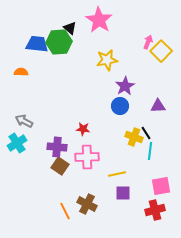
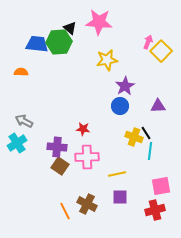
pink star: moved 2 px down; rotated 28 degrees counterclockwise
purple square: moved 3 px left, 4 px down
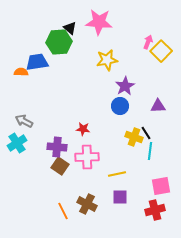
blue trapezoid: moved 18 px down; rotated 15 degrees counterclockwise
orange line: moved 2 px left
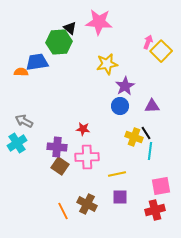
yellow star: moved 4 px down
purple triangle: moved 6 px left
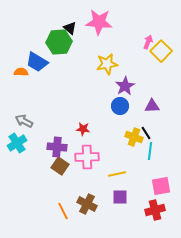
blue trapezoid: rotated 140 degrees counterclockwise
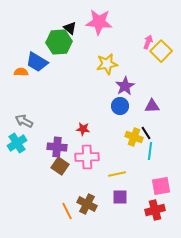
orange line: moved 4 px right
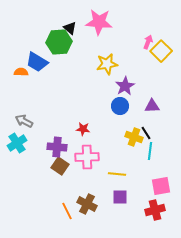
yellow line: rotated 18 degrees clockwise
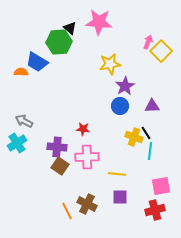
yellow star: moved 3 px right
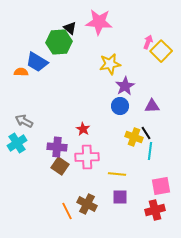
red star: rotated 24 degrees clockwise
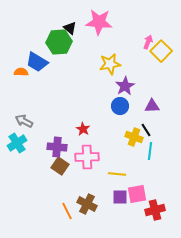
black line: moved 3 px up
pink square: moved 24 px left, 8 px down
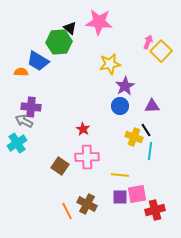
blue trapezoid: moved 1 px right, 1 px up
purple cross: moved 26 px left, 40 px up
yellow line: moved 3 px right, 1 px down
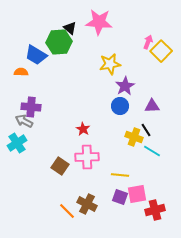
blue trapezoid: moved 2 px left, 6 px up
cyan line: moved 2 px right; rotated 66 degrees counterclockwise
purple square: rotated 21 degrees clockwise
orange line: rotated 18 degrees counterclockwise
